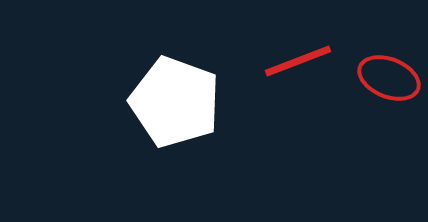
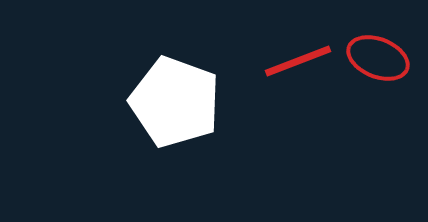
red ellipse: moved 11 px left, 20 px up
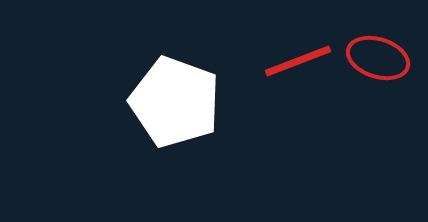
red ellipse: rotated 4 degrees counterclockwise
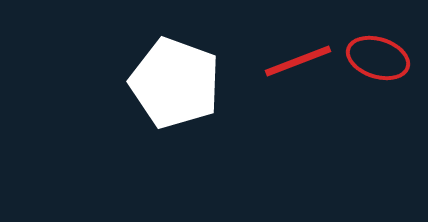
white pentagon: moved 19 px up
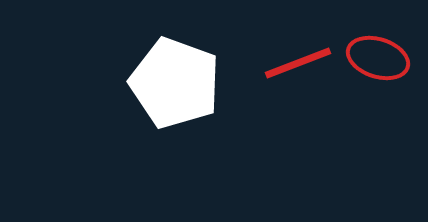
red line: moved 2 px down
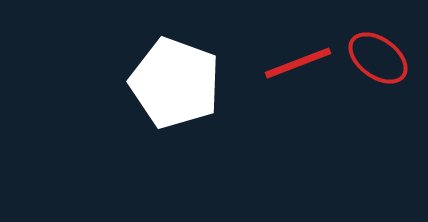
red ellipse: rotated 18 degrees clockwise
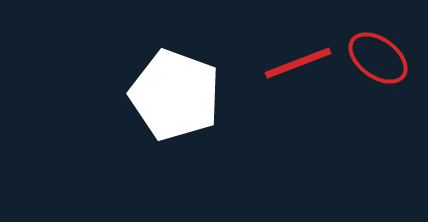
white pentagon: moved 12 px down
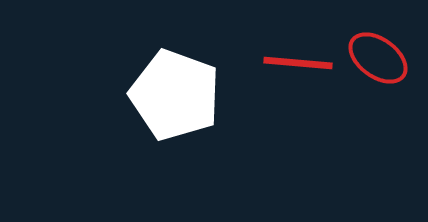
red line: rotated 26 degrees clockwise
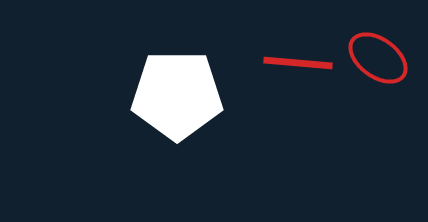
white pentagon: moved 2 px right; rotated 20 degrees counterclockwise
